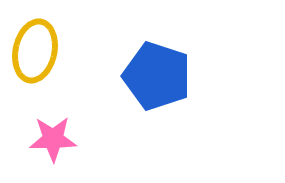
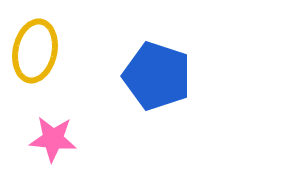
pink star: rotated 6 degrees clockwise
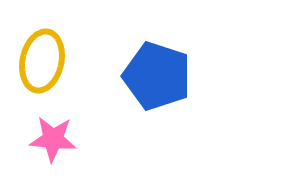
yellow ellipse: moved 7 px right, 10 px down
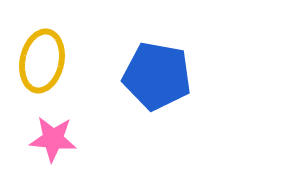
blue pentagon: rotated 8 degrees counterclockwise
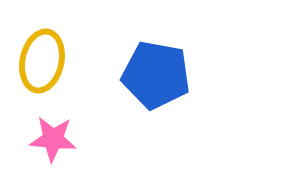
blue pentagon: moved 1 px left, 1 px up
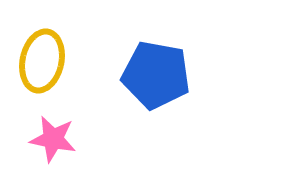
pink star: rotated 6 degrees clockwise
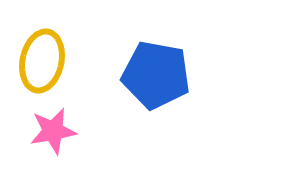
pink star: moved 8 px up; rotated 21 degrees counterclockwise
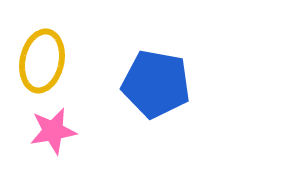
blue pentagon: moved 9 px down
